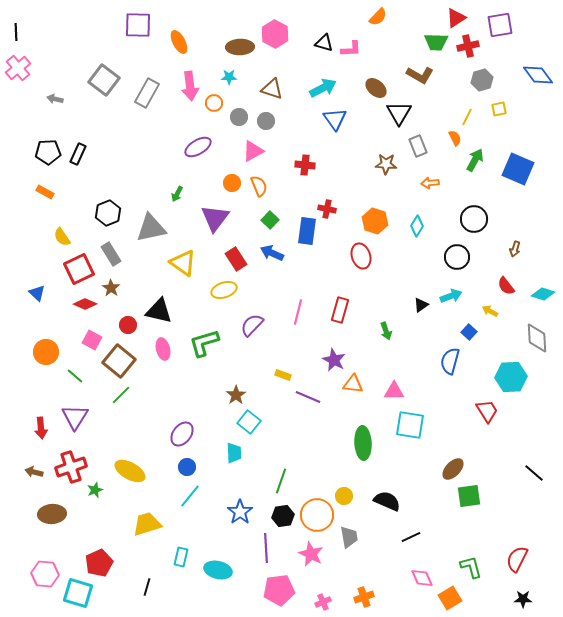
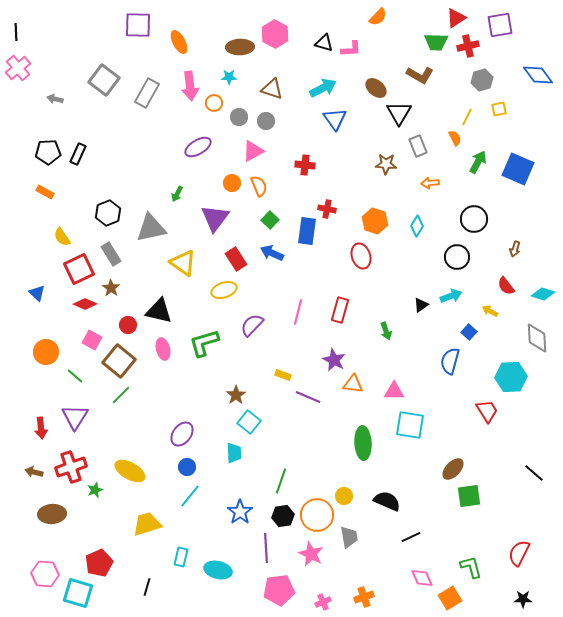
green arrow at (475, 160): moved 3 px right, 2 px down
red semicircle at (517, 559): moved 2 px right, 6 px up
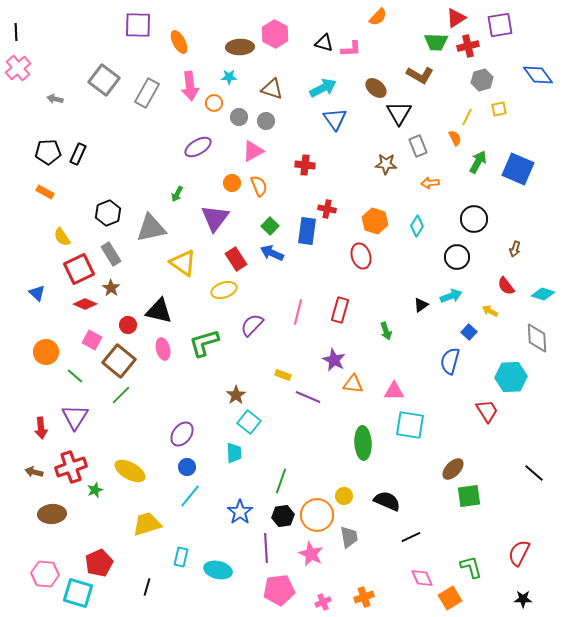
green square at (270, 220): moved 6 px down
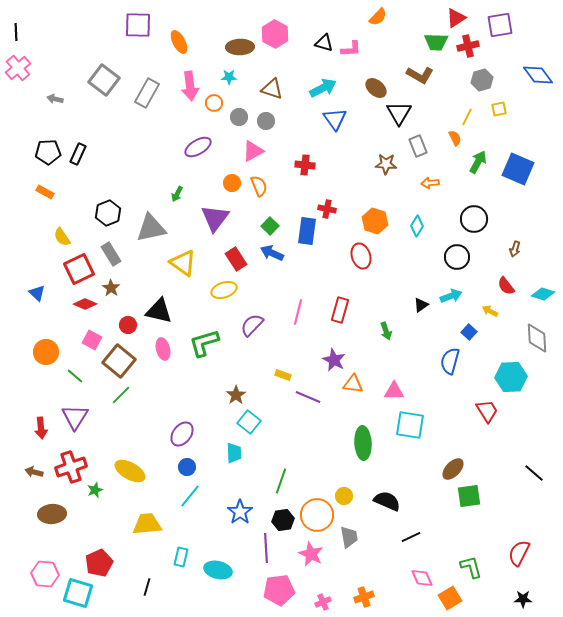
black hexagon at (283, 516): moved 4 px down
yellow trapezoid at (147, 524): rotated 12 degrees clockwise
